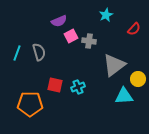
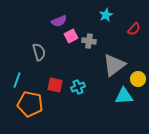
cyan line: moved 27 px down
orange pentagon: rotated 10 degrees clockwise
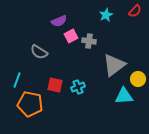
red semicircle: moved 1 px right, 18 px up
gray semicircle: rotated 138 degrees clockwise
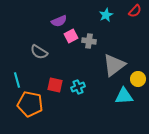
cyan line: rotated 35 degrees counterclockwise
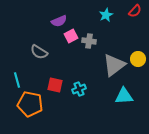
yellow circle: moved 20 px up
cyan cross: moved 1 px right, 2 px down
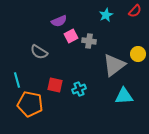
yellow circle: moved 5 px up
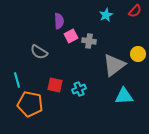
purple semicircle: rotated 70 degrees counterclockwise
